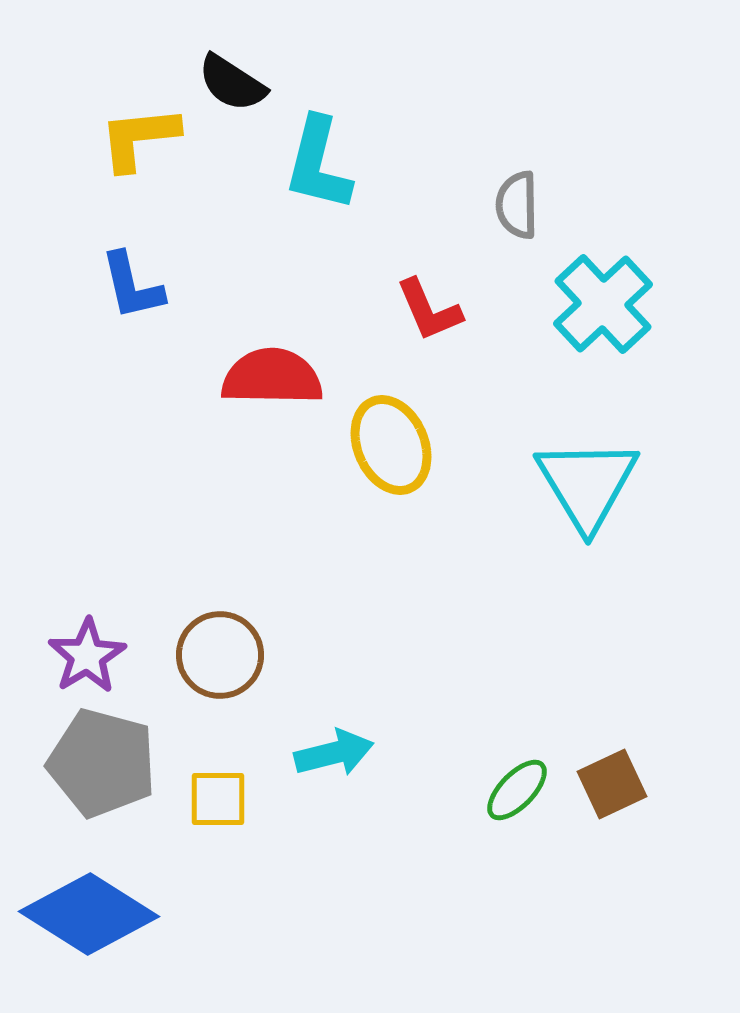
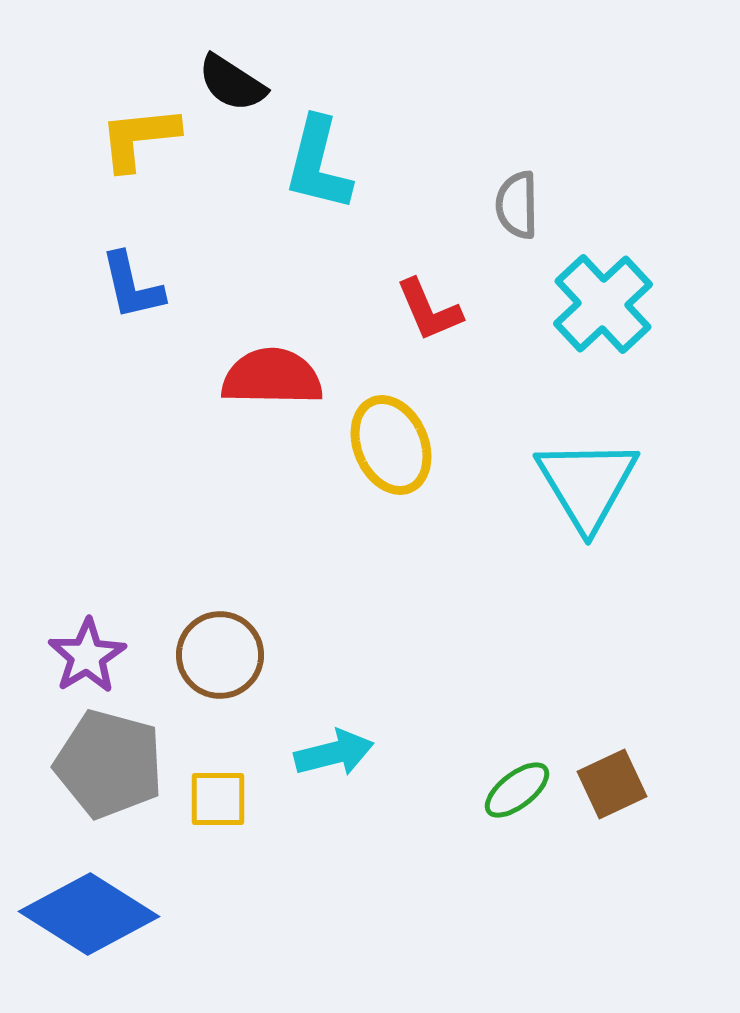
gray pentagon: moved 7 px right, 1 px down
green ellipse: rotated 8 degrees clockwise
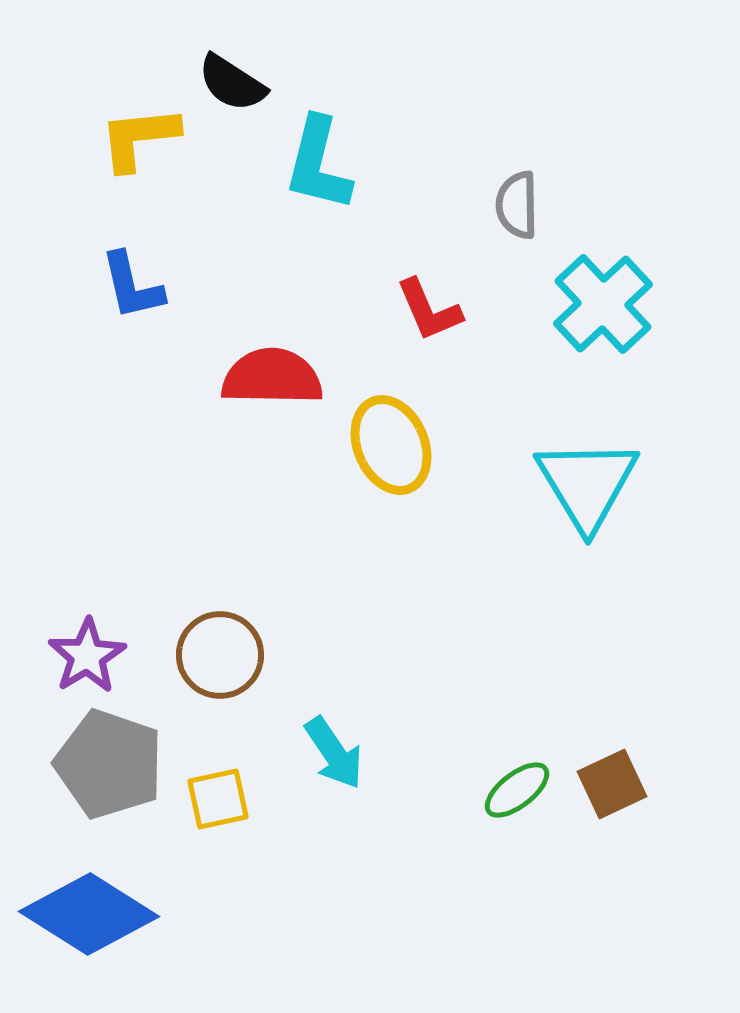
cyan arrow: rotated 70 degrees clockwise
gray pentagon: rotated 4 degrees clockwise
yellow square: rotated 12 degrees counterclockwise
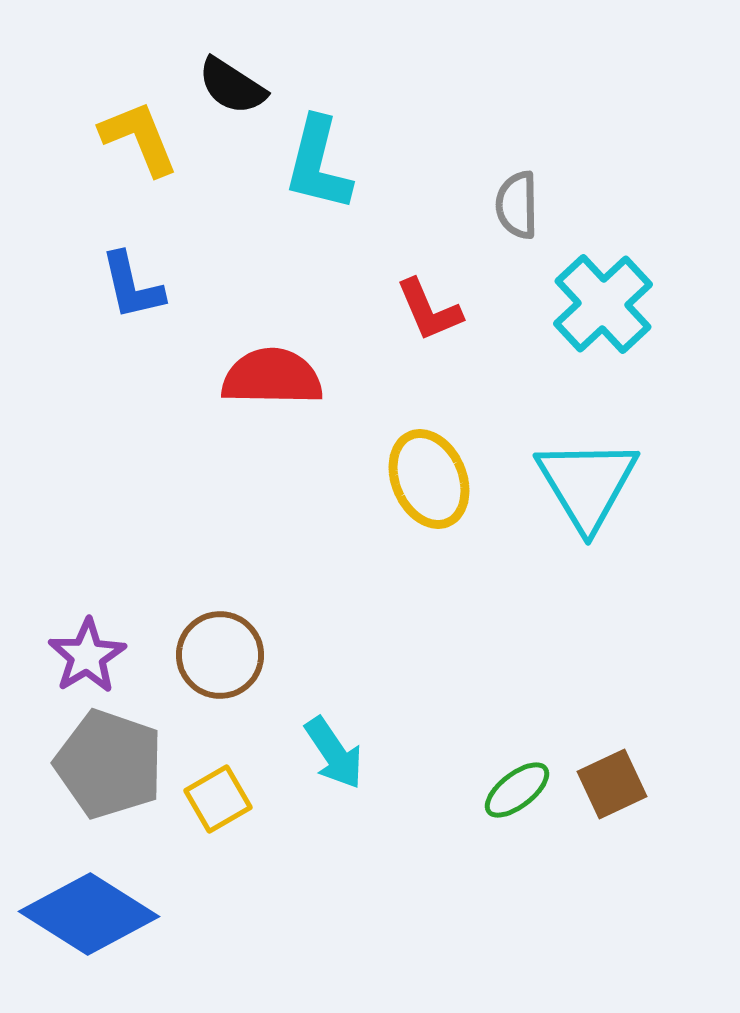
black semicircle: moved 3 px down
yellow L-shape: rotated 74 degrees clockwise
yellow ellipse: moved 38 px right, 34 px down
yellow square: rotated 18 degrees counterclockwise
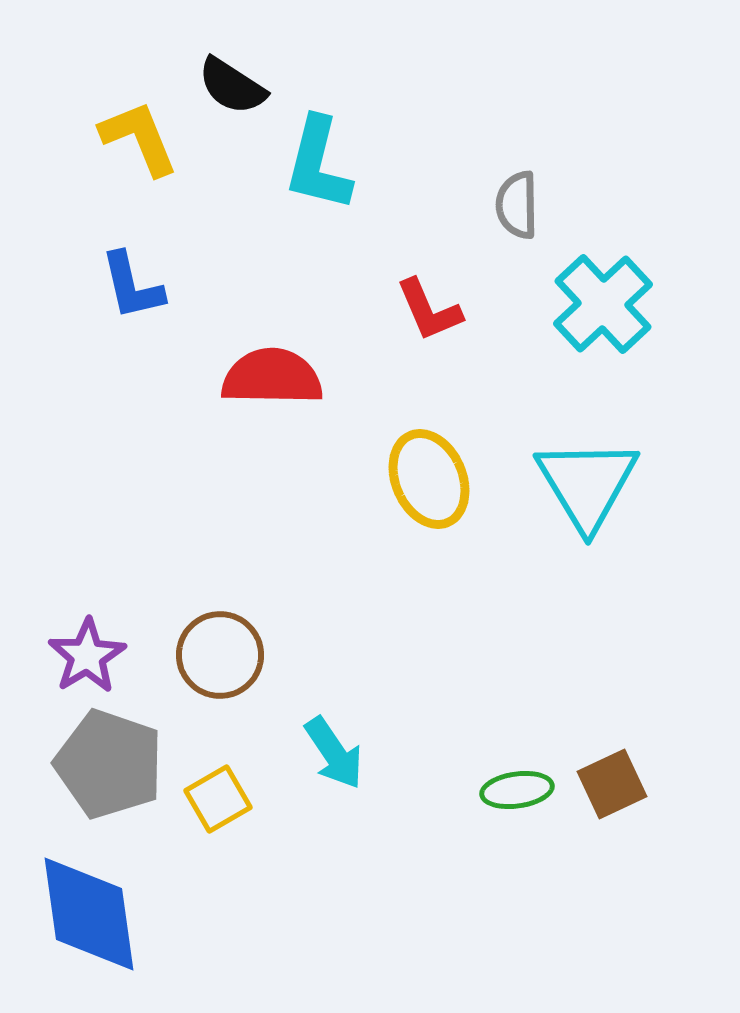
green ellipse: rotated 30 degrees clockwise
blue diamond: rotated 50 degrees clockwise
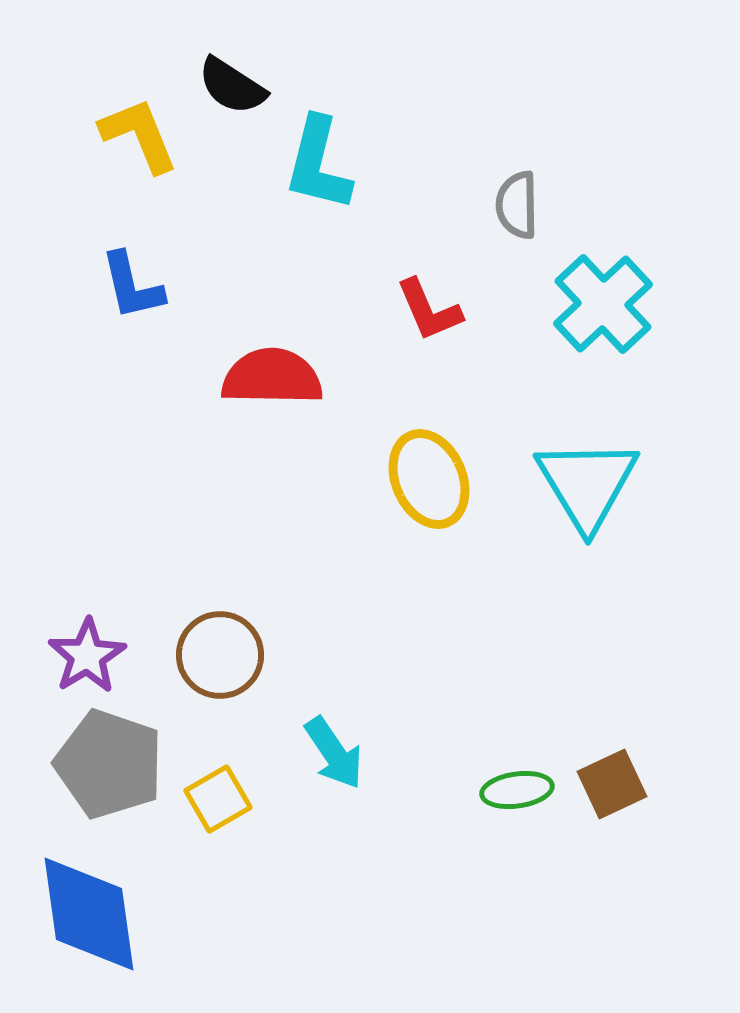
yellow L-shape: moved 3 px up
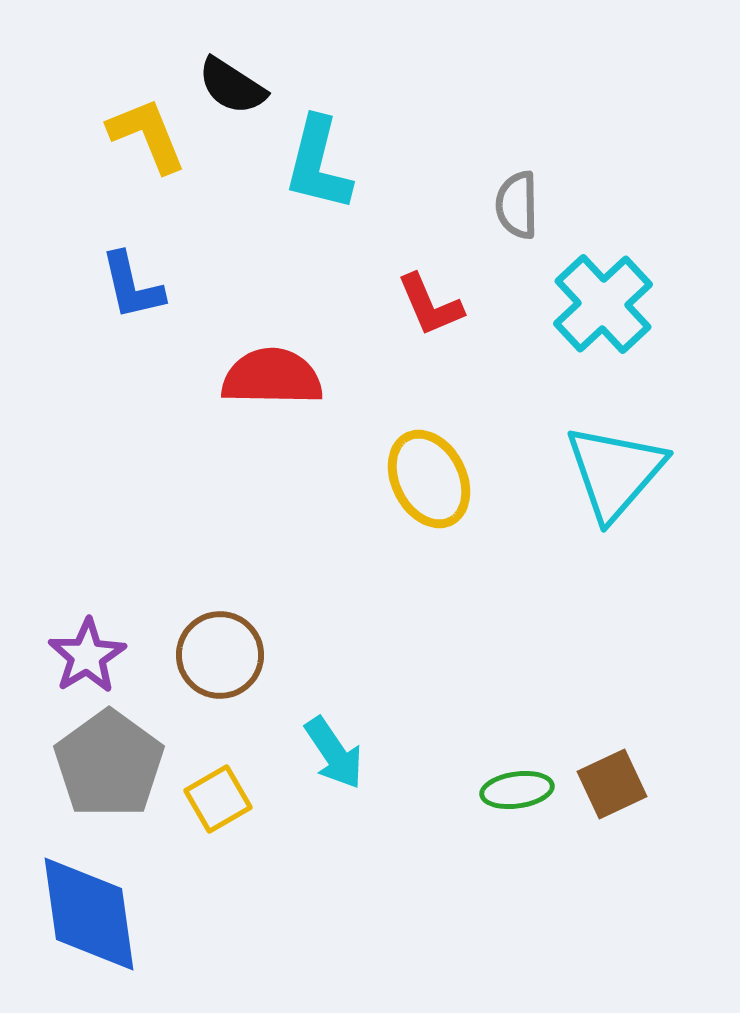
yellow L-shape: moved 8 px right
red L-shape: moved 1 px right, 5 px up
yellow ellipse: rotated 4 degrees counterclockwise
cyan triangle: moved 28 px right, 12 px up; rotated 12 degrees clockwise
gray pentagon: rotated 17 degrees clockwise
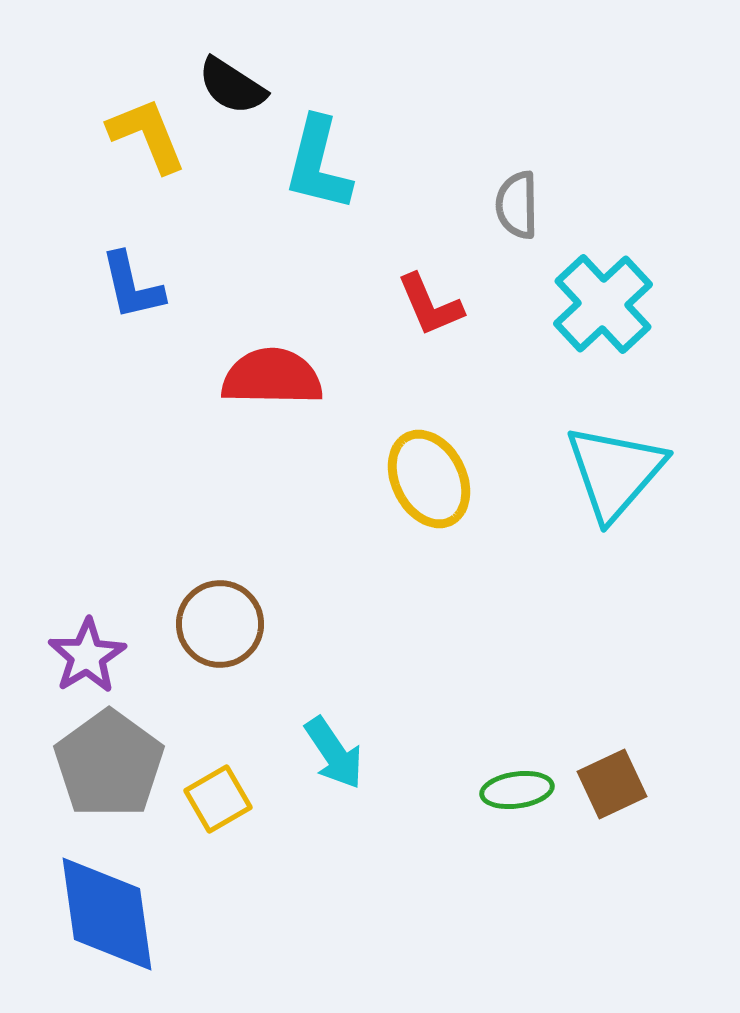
brown circle: moved 31 px up
blue diamond: moved 18 px right
